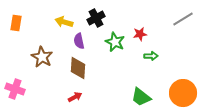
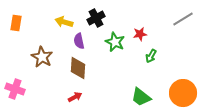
green arrow: rotated 120 degrees clockwise
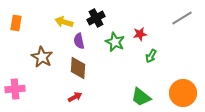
gray line: moved 1 px left, 1 px up
pink cross: rotated 24 degrees counterclockwise
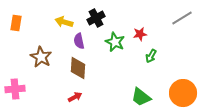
brown star: moved 1 px left
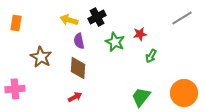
black cross: moved 1 px right, 1 px up
yellow arrow: moved 5 px right, 2 px up
orange circle: moved 1 px right
green trapezoid: rotated 90 degrees clockwise
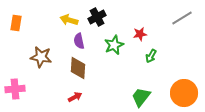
green star: moved 1 px left, 3 px down; rotated 24 degrees clockwise
brown star: rotated 20 degrees counterclockwise
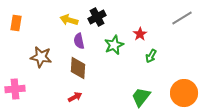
red star: rotated 24 degrees counterclockwise
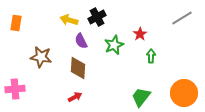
purple semicircle: moved 2 px right; rotated 14 degrees counterclockwise
green arrow: rotated 152 degrees clockwise
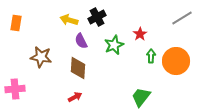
orange circle: moved 8 px left, 32 px up
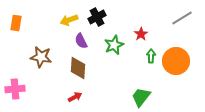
yellow arrow: rotated 36 degrees counterclockwise
red star: moved 1 px right
